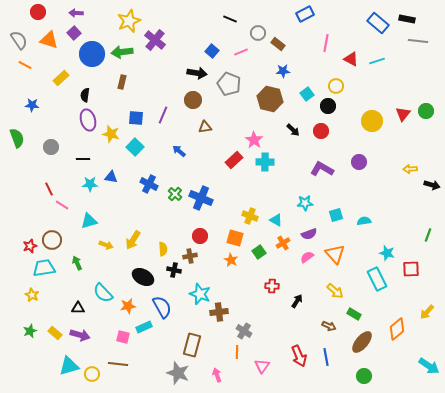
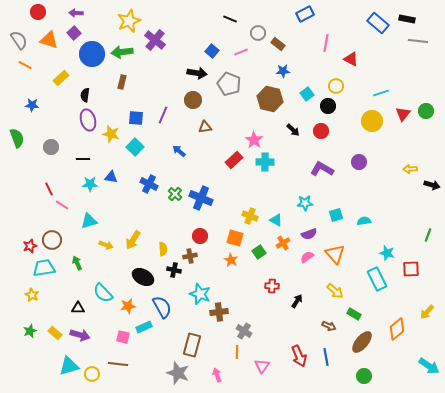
cyan line at (377, 61): moved 4 px right, 32 px down
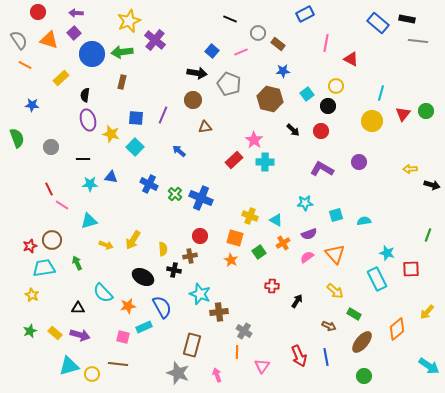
cyan line at (381, 93): rotated 56 degrees counterclockwise
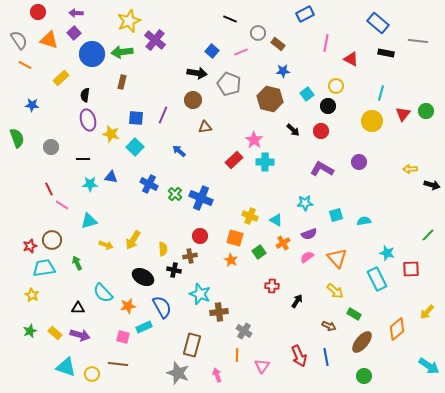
black rectangle at (407, 19): moved 21 px left, 34 px down
green line at (428, 235): rotated 24 degrees clockwise
orange triangle at (335, 254): moved 2 px right, 4 px down
orange line at (237, 352): moved 3 px down
cyan triangle at (69, 366): moved 3 px left, 1 px down; rotated 35 degrees clockwise
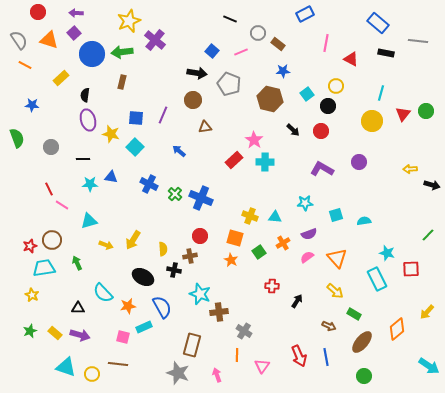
cyan triangle at (276, 220): moved 1 px left, 3 px up; rotated 24 degrees counterclockwise
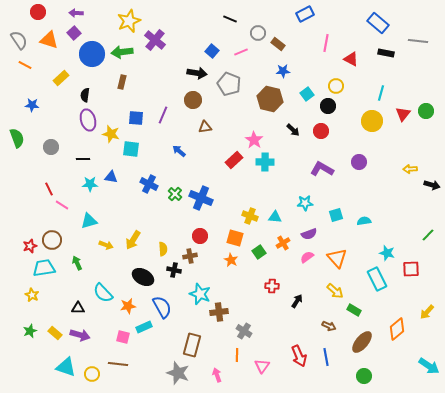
cyan square at (135, 147): moved 4 px left, 2 px down; rotated 36 degrees counterclockwise
green rectangle at (354, 314): moved 4 px up
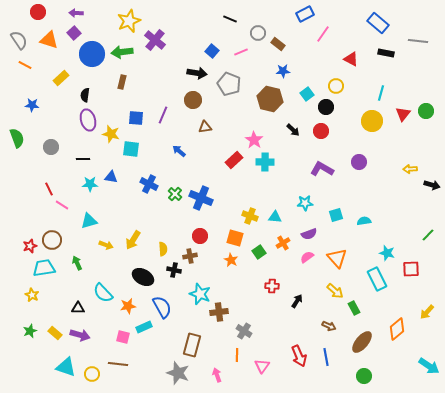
pink line at (326, 43): moved 3 px left, 9 px up; rotated 24 degrees clockwise
black circle at (328, 106): moved 2 px left, 1 px down
green rectangle at (354, 310): moved 2 px up; rotated 32 degrees clockwise
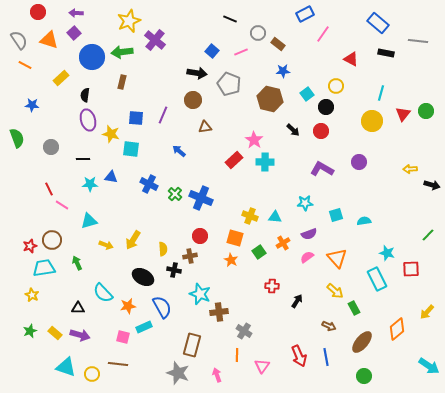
blue circle at (92, 54): moved 3 px down
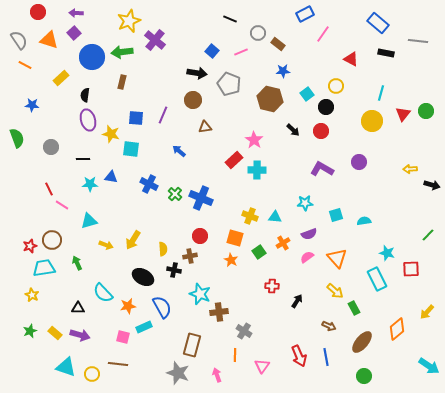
cyan cross at (265, 162): moved 8 px left, 8 px down
orange line at (237, 355): moved 2 px left
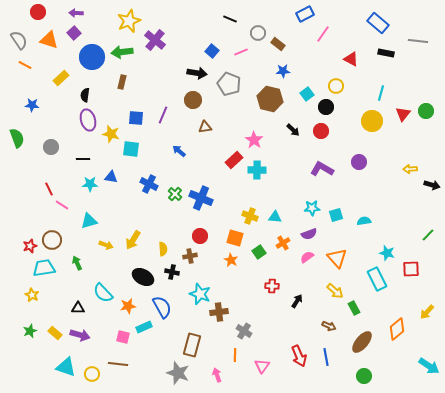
cyan star at (305, 203): moved 7 px right, 5 px down
black cross at (174, 270): moved 2 px left, 2 px down
